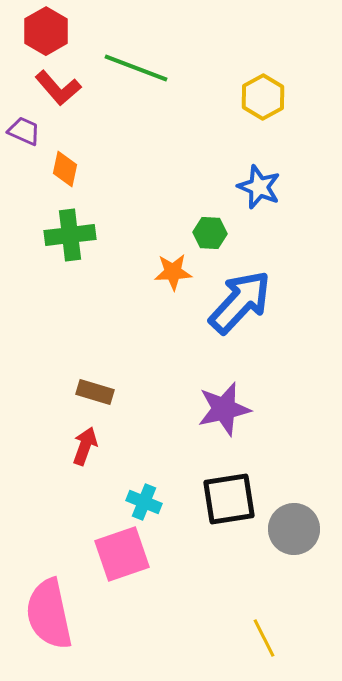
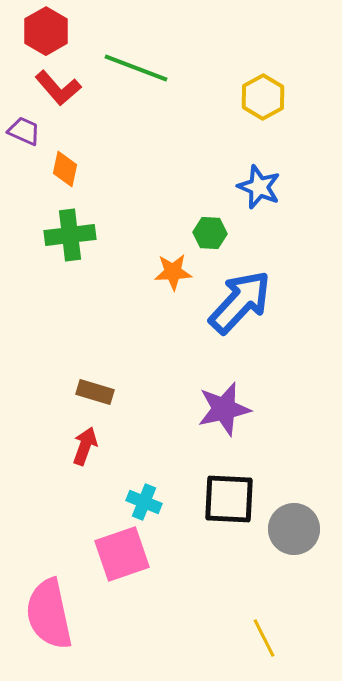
black square: rotated 12 degrees clockwise
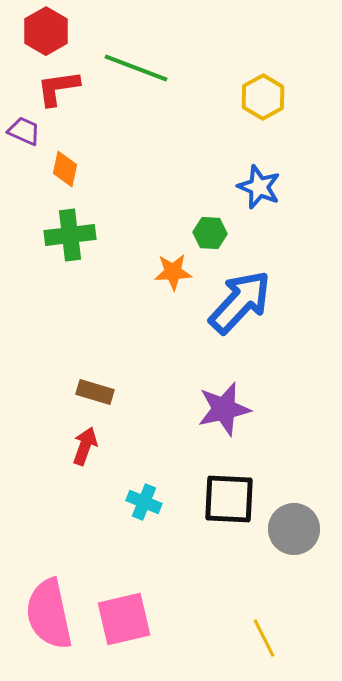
red L-shape: rotated 123 degrees clockwise
pink square: moved 2 px right, 65 px down; rotated 6 degrees clockwise
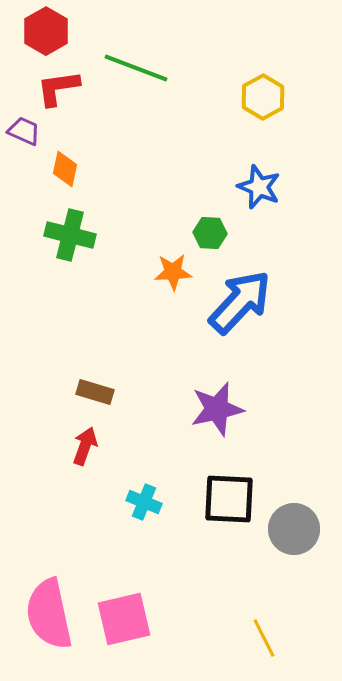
green cross: rotated 21 degrees clockwise
purple star: moved 7 px left
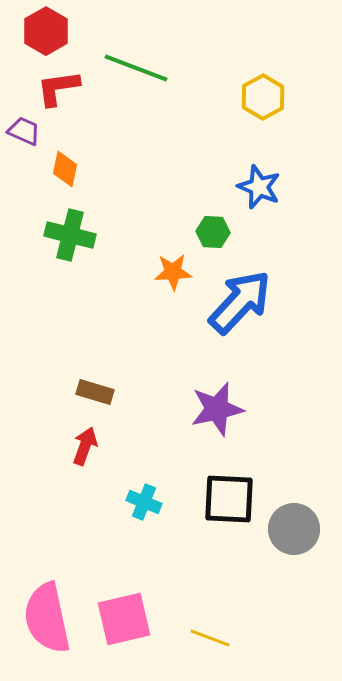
green hexagon: moved 3 px right, 1 px up
pink semicircle: moved 2 px left, 4 px down
yellow line: moved 54 px left; rotated 42 degrees counterclockwise
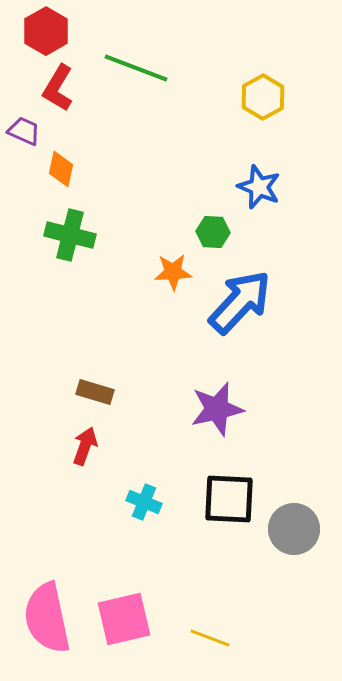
red L-shape: rotated 51 degrees counterclockwise
orange diamond: moved 4 px left
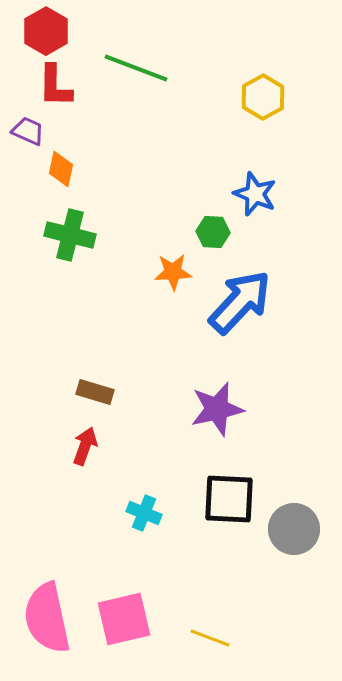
red L-shape: moved 3 px left, 2 px up; rotated 30 degrees counterclockwise
purple trapezoid: moved 4 px right
blue star: moved 4 px left, 7 px down
cyan cross: moved 11 px down
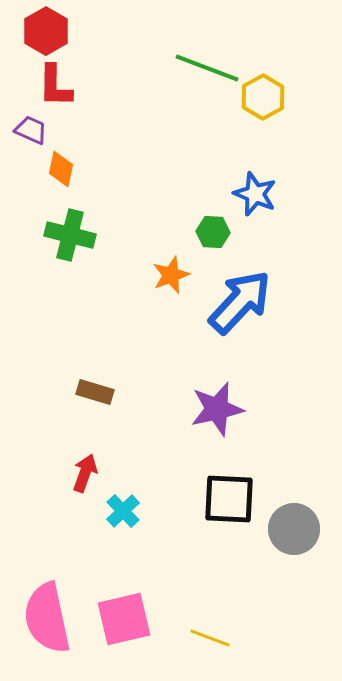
green line: moved 71 px right
purple trapezoid: moved 3 px right, 1 px up
orange star: moved 2 px left, 3 px down; rotated 18 degrees counterclockwise
red arrow: moved 27 px down
cyan cross: moved 21 px left, 2 px up; rotated 24 degrees clockwise
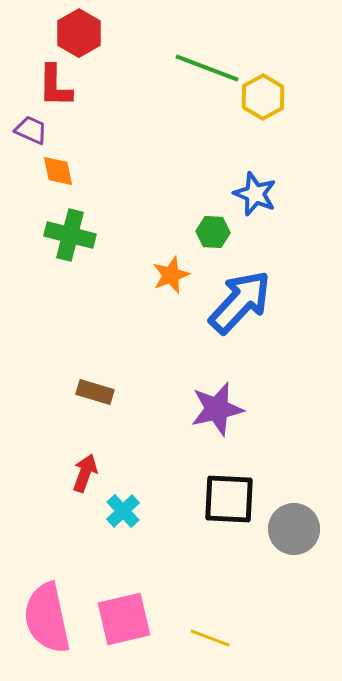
red hexagon: moved 33 px right, 2 px down
orange diamond: moved 3 px left, 2 px down; rotated 24 degrees counterclockwise
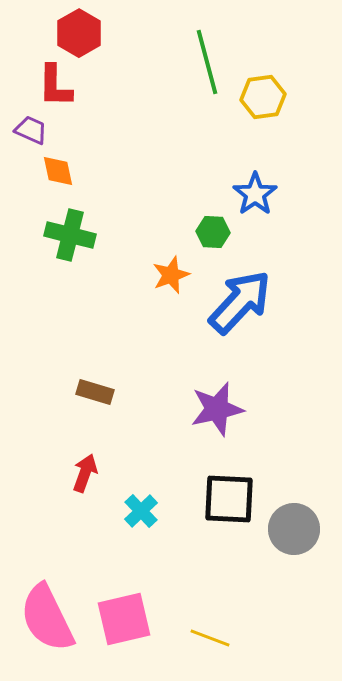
green line: moved 6 px up; rotated 54 degrees clockwise
yellow hexagon: rotated 21 degrees clockwise
blue star: rotated 15 degrees clockwise
cyan cross: moved 18 px right
pink semicircle: rotated 14 degrees counterclockwise
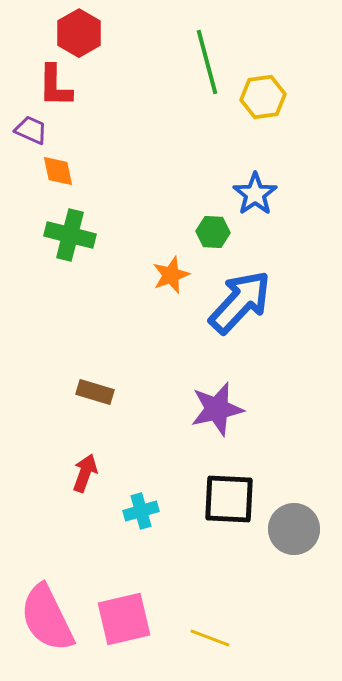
cyan cross: rotated 28 degrees clockwise
